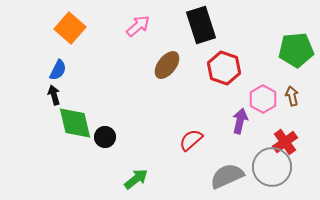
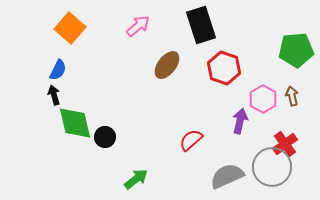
red cross: moved 2 px down
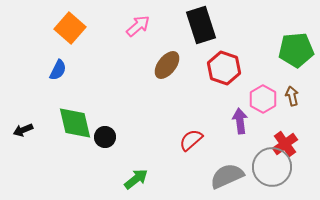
black arrow: moved 31 px left, 35 px down; rotated 96 degrees counterclockwise
purple arrow: rotated 20 degrees counterclockwise
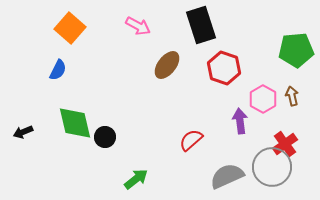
pink arrow: rotated 70 degrees clockwise
black arrow: moved 2 px down
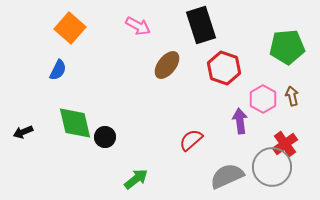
green pentagon: moved 9 px left, 3 px up
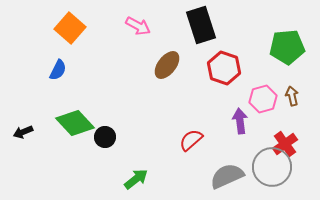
pink hexagon: rotated 16 degrees clockwise
green diamond: rotated 30 degrees counterclockwise
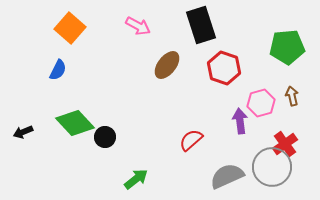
pink hexagon: moved 2 px left, 4 px down
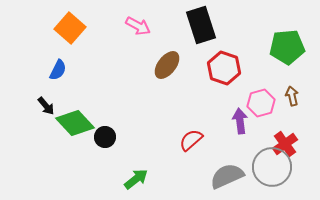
black arrow: moved 23 px right, 26 px up; rotated 108 degrees counterclockwise
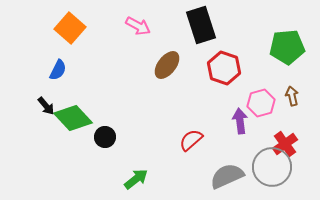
green diamond: moved 2 px left, 5 px up
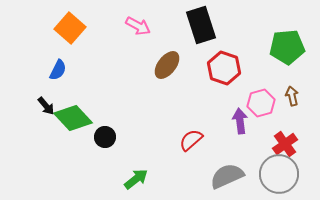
gray circle: moved 7 px right, 7 px down
